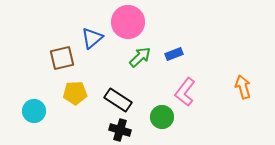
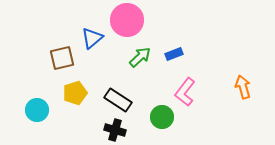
pink circle: moved 1 px left, 2 px up
yellow pentagon: rotated 15 degrees counterclockwise
cyan circle: moved 3 px right, 1 px up
black cross: moved 5 px left
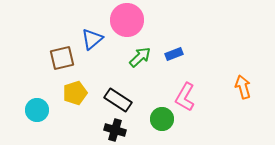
blue triangle: moved 1 px down
pink L-shape: moved 5 px down; rotated 8 degrees counterclockwise
green circle: moved 2 px down
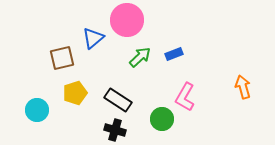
blue triangle: moved 1 px right, 1 px up
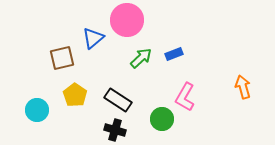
green arrow: moved 1 px right, 1 px down
yellow pentagon: moved 2 px down; rotated 20 degrees counterclockwise
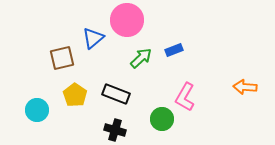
blue rectangle: moved 4 px up
orange arrow: moved 2 px right; rotated 70 degrees counterclockwise
black rectangle: moved 2 px left, 6 px up; rotated 12 degrees counterclockwise
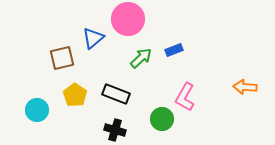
pink circle: moved 1 px right, 1 px up
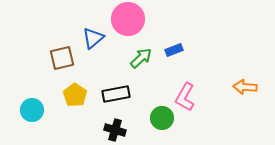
black rectangle: rotated 32 degrees counterclockwise
cyan circle: moved 5 px left
green circle: moved 1 px up
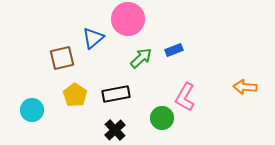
black cross: rotated 30 degrees clockwise
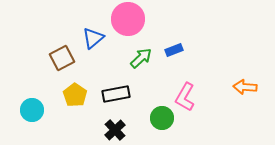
brown square: rotated 15 degrees counterclockwise
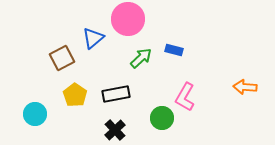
blue rectangle: rotated 36 degrees clockwise
cyan circle: moved 3 px right, 4 px down
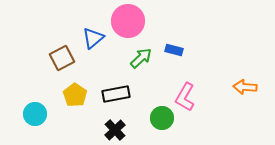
pink circle: moved 2 px down
